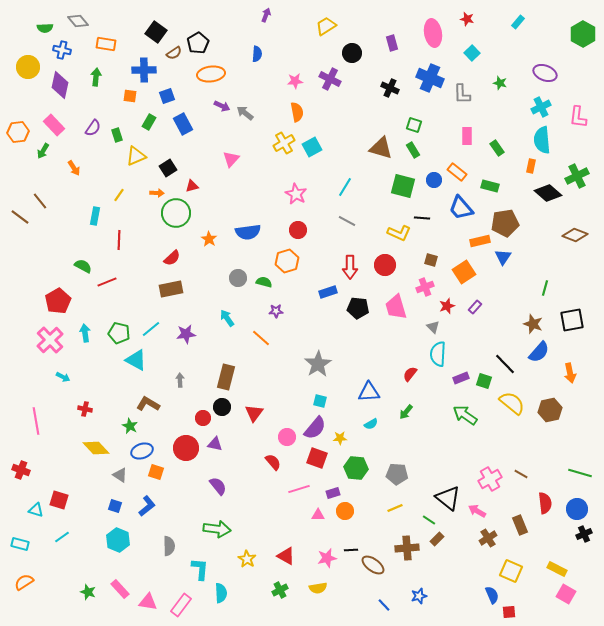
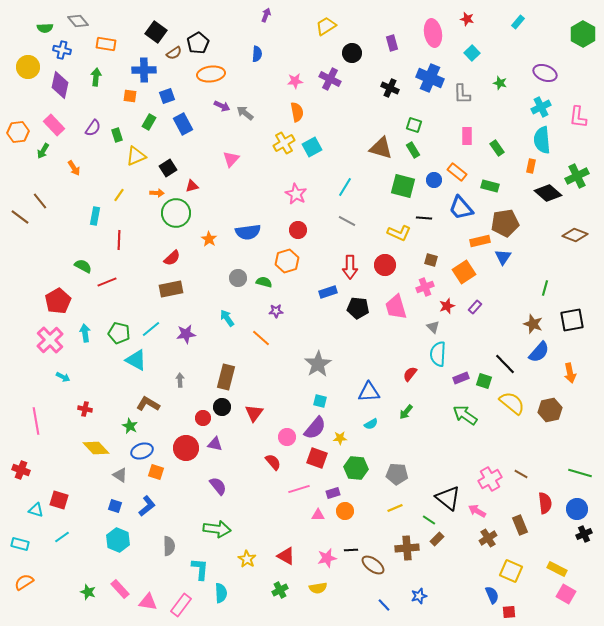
black line at (422, 218): moved 2 px right
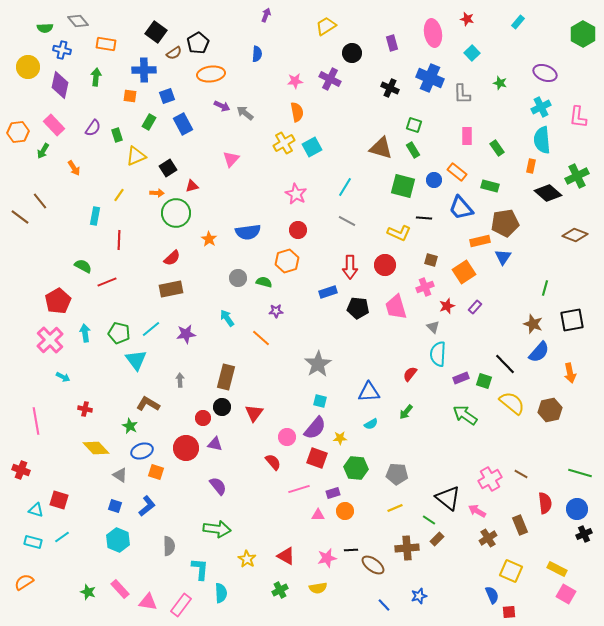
cyan triangle at (136, 360): rotated 25 degrees clockwise
cyan rectangle at (20, 544): moved 13 px right, 2 px up
